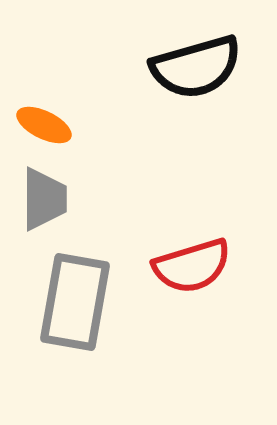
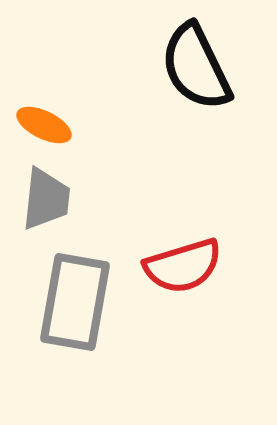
black semicircle: rotated 80 degrees clockwise
gray trapezoid: moved 2 px right; rotated 6 degrees clockwise
red semicircle: moved 9 px left
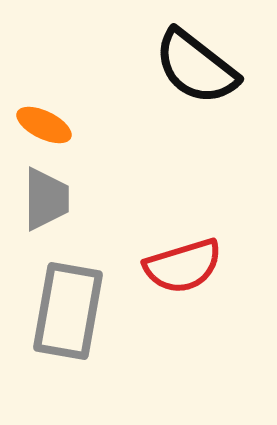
black semicircle: rotated 26 degrees counterclockwise
gray trapezoid: rotated 6 degrees counterclockwise
gray rectangle: moved 7 px left, 9 px down
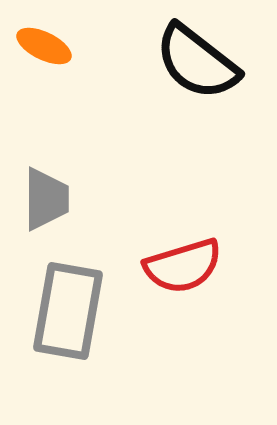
black semicircle: moved 1 px right, 5 px up
orange ellipse: moved 79 px up
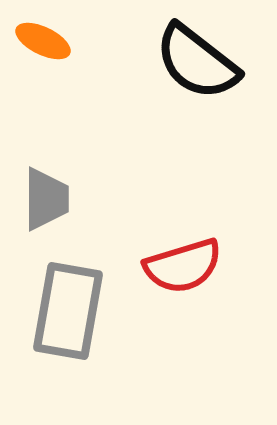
orange ellipse: moved 1 px left, 5 px up
